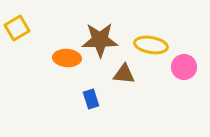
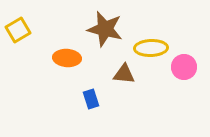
yellow square: moved 1 px right, 2 px down
brown star: moved 5 px right, 11 px up; rotated 15 degrees clockwise
yellow ellipse: moved 3 px down; rotated 12 degrees counterclockwise
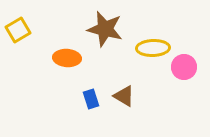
yellow ellipse: moved 2 px right
brown triangle: moved 22 px down; rotated 25 degrees clockwise
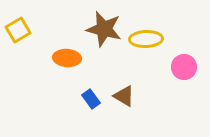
brown star: moved 1 px left
yellow ellipse: moved 7 px left, 9 px up
blue rectangle: rotated 18 degrees counterclockwise
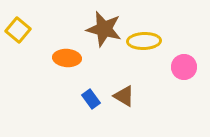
yellow square: rotated 20 degrees counterclockwise
yellow ellipse: moved 2 px left, 2 px down
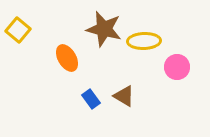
orange ellipse: rotated 56 degrees clockwise
pink circle: moved 7 px left
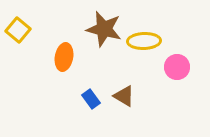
orange ellipse: moved 3 px left, 1 px up; rotated 40 degrees clockwise
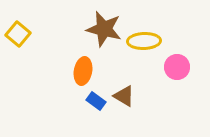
yellow square: moved 4 px down
orange ellipse: moved 19 px right, 14 px down
blue rectangle: moved 5 px right, 2 px down; rotated 18 degrees counterclockwise
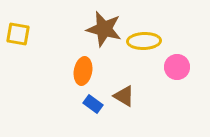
yellow square: rotated 30 degrees counterclockwise
blue rectangle: moved 3 px left, 3 px down
